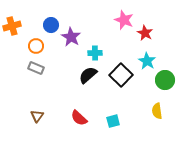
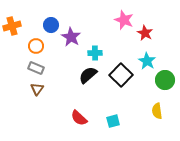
brown triangle: moved 27 px up
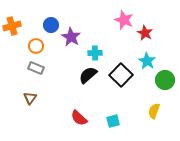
brown triangle: moved 7 px left, 9 px down
yellow semicircle: moved 3 px left; rotated 28 degrees clockwise
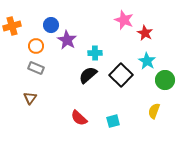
purple star: moved 4 px left, 3 px down
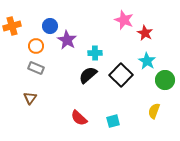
blue circle: moved 1 px left, 1 px down
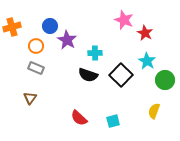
orange cross: moved 1 px down
black semicircle: rotated 120 degrees counterclockwise
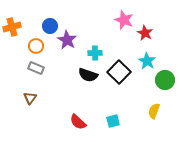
black square: moved 2 px left, 3 px up
red semicircle: moved 1 px left, 4 px down
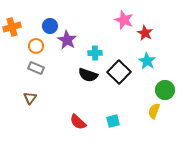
green circle: moved 10 px down
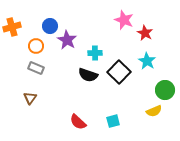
yellow semicircle: rotated 133 degrees counterclockwise
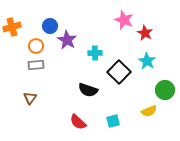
gray rectangle: moved 3 px up; rotated 28 degrees counterclockwise
black semicircle: moved 15 px down
yellow semicircle: moved 5 px left
